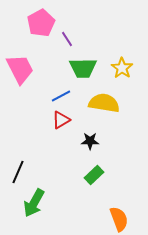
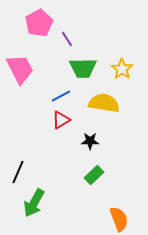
pink pentagon: moved 2 px left
yellow star: moved 1 px down
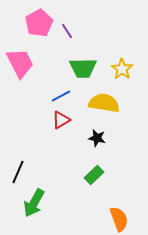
purple line: moved 8 px up
pink trapezoid: moved 6 px up
black star: moved 7 px right, 3 px up; rotated 12 degrees clockwise
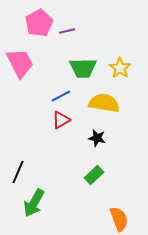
purple line: rotated 70 degrees counterclockwise
yellow star: moved 2 px left, 1 px up
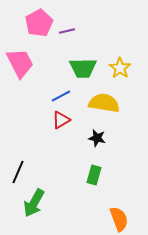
green rectangle: rotated 30 degrees counterclockwise
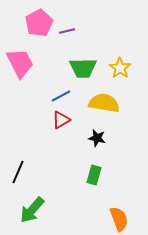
green arrow: moved 2 px left, 7 px down; rotated 12 degrees clockwise
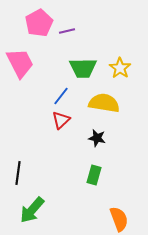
blue line: rotated 24 degrees counterclockwise
red triangle: rotated 12 degrees counterclockwise
black line: moved 1 px down; rotated 15 degrees counterclockwise
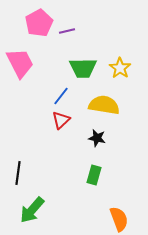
yellow semicircle: moved 2 px down
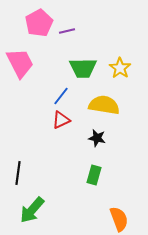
red triangle: rotated 18 degrees clockwise
